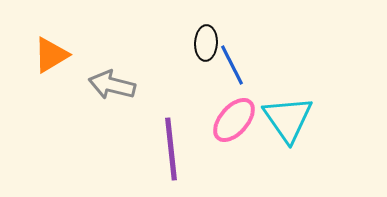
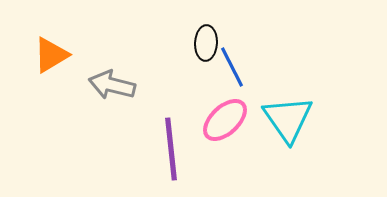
blue line: moved 2 px down
pink ellipse: moved 9 px left; rotated 6 degrees clockwise
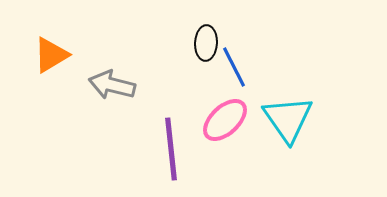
blue line: moved 2 px right
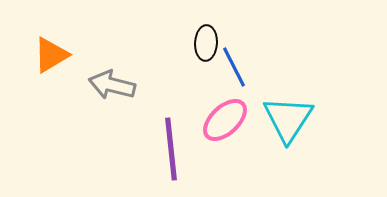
cyan triangle: rotated 8 degrees clockwise
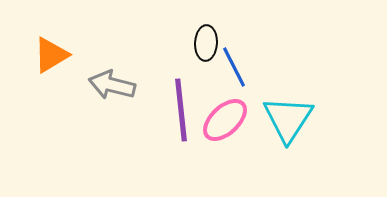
purple line: moved 10 px right, 39 px up
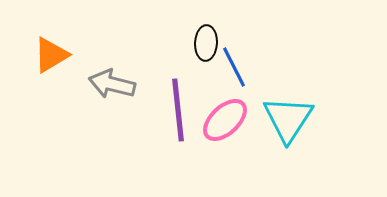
gray arrow: moved 1 px up
purple line: moved 3 px left
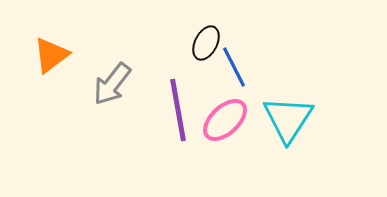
black ellipse: rotated 24 degrees clockwise
orange triangle: rotated 6 degrees counterclockwise
gray arrow: rotated 66 degrees counterclockwise
purple line: rotated 4 degrees counterclockwise
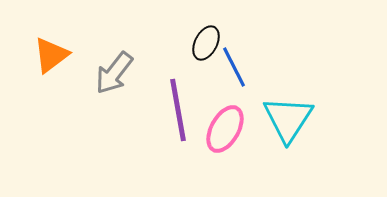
gray arrow: moved 2 px right, 11 px up
pink ellipse: moved 9 px down; rotated 18 degrees counterclockwise
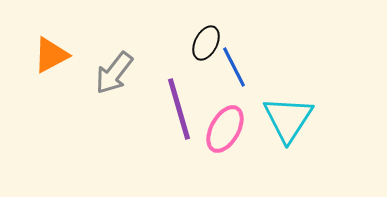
orange triangle: rotated 9 degrees clockwise
purple line: moved 1 px right, 1 px up; rotated 6 degrees counterclockwise
